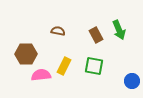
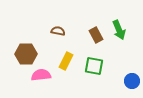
yellow rectangle: moved 2 px right, 5 px up
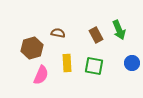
brown semicircle: moved 2 px down
brown hexagon: moved 6 px right, 6 px up; rotated 15 degrees counterclockwise
yellow rectangle: moved 1 px right, 2 px down; rotated 30 degrees counterclockwise
pink semicircle: rotated 120 degrees clockwise
blue circle: moved 18 px up
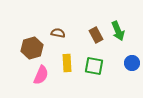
green arrow: moved 1 px left, 1 px down
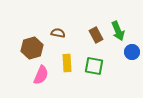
blue circle: moved 11 px up
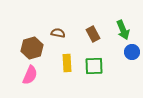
green arrow: moved 5 px right, 1 px up
brown rectangle: moved 3 px left, 1 px up
green square: rotated 12 degrees counterclockwise
pink semicircle: moved 11 px left
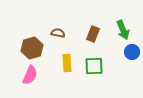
brown rectangle: rotated 49 degrees clockwise
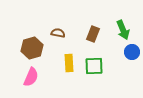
yellow rectangle: moved 2 px right
pink semicircle: moved 1 px right, 2 px down
